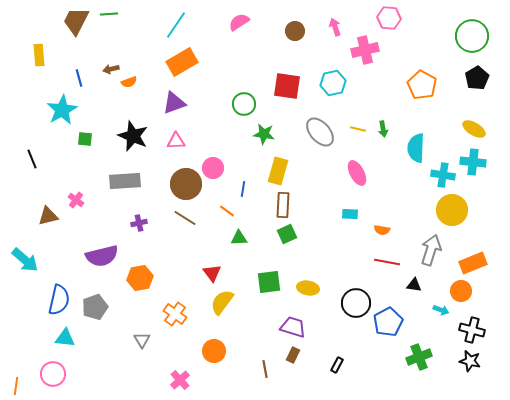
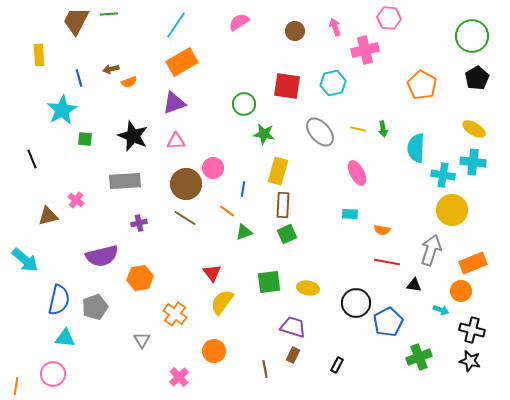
green triangle at (239, 238): moved 5 px right, 6 px up; rotated 18 degrees counterclockwise
pink cross at (180, 380): moved 1 px left, 3 px up
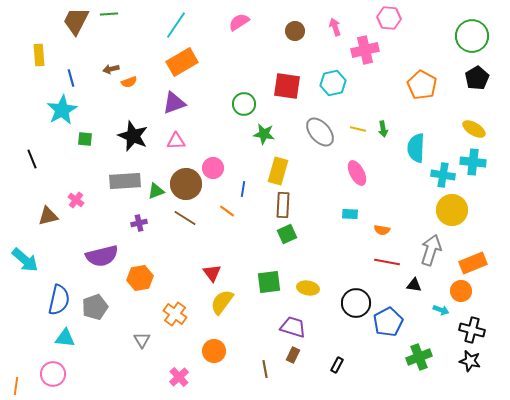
blue line at (79, 78): moved 8 px left
green triangle at (244, 232): moved 88 px left, 41 px up
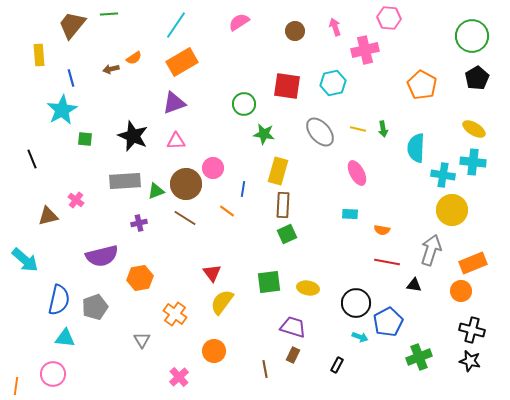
brown trapezoid at (76, 21): moved 4 px left, 4 px down; rotated 12 degrees clockwise
orange semicircle at (129, 82): moved 5 px right, 24 px up; rotated 14 degrees counterclockwise
cyan arrow at (441, 310): moved 81 px left, 27 px down
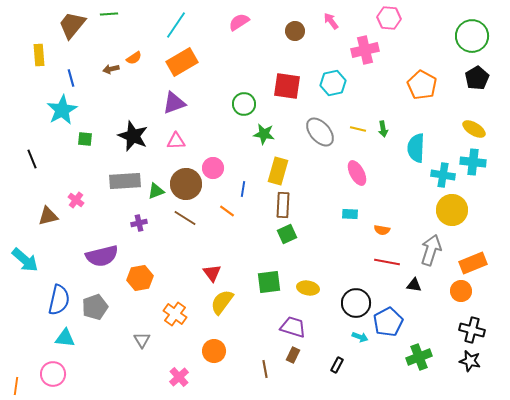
pink arrow at (335, 27): moved 4 px left, 6 px up; rotated 18 degrees counterclockwise
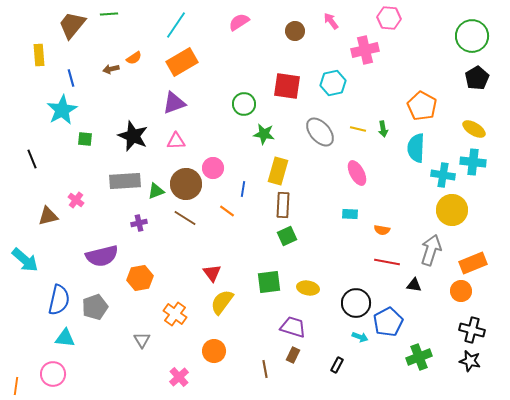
orange pentagon at (422, 85): moved 21 px down
green square at (287, 234): moved 2 px down
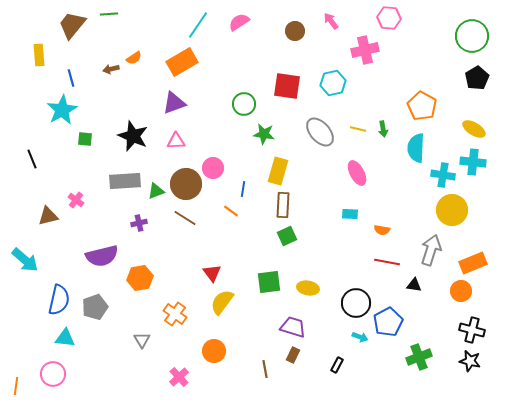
cyan line at (176, 25): moved 22 px right
orange line at (227, 211): moved 4 px right
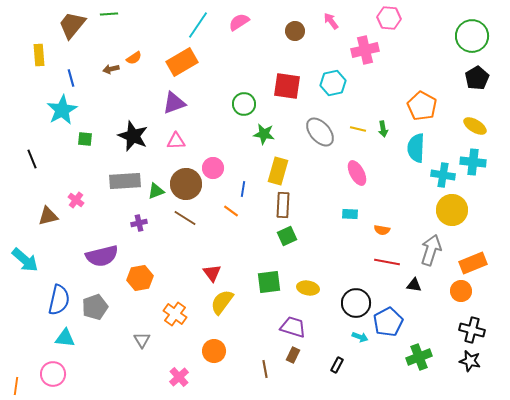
yellow ellipse at (474, 129): moved 1 px right, 3 px up
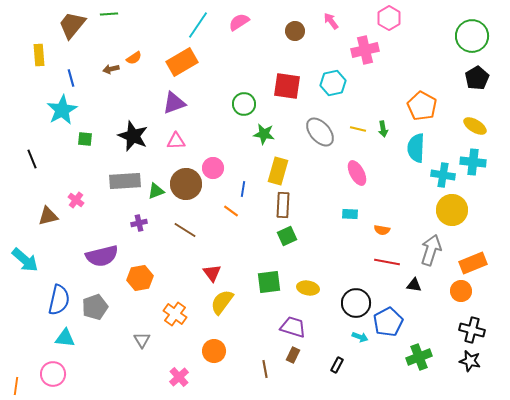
pink hexagon at (389, 18): rotated 25 degrees clockwise
brown line at (185, 218): moved 12 px down
